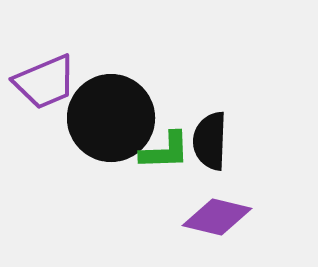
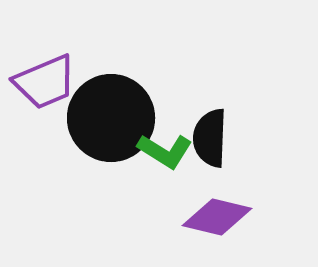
black semicircle: moved 3 px up
green L-shape: rotated 34 degrees clockwise
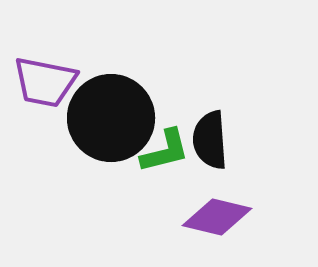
purple trapezoid: rotated 34 degrees clockwise
black semicircle: moved 2 px down; rotated 6 degrees counterclockwise
green L-shape: rotated 46 degrees counterclockwise
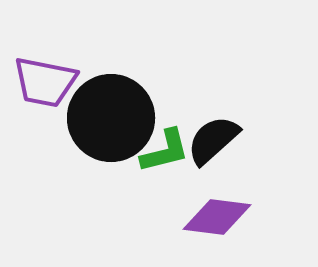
black semicircle: moved 3 px right; rotated 52 degrees clockwise
purple diamond: rotated 6 degrees counterclockwise
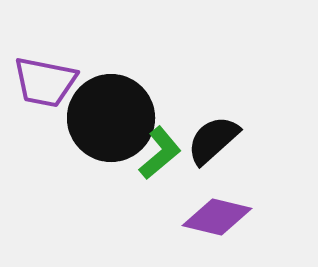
green L-shape: moved 5 px left, 2 px down; rotated 26 degrees counterclockwise
purple diamond: rotated 6 degrees clockwise
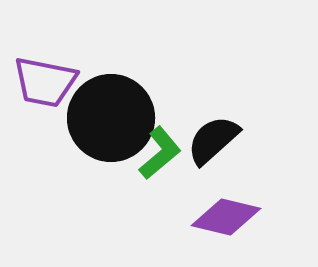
purple diamond: moved 9 px right
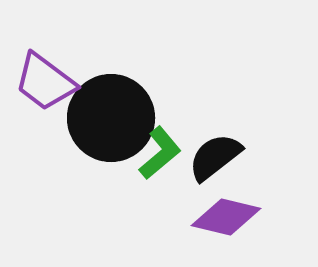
purple trapezoid: rotated 26 degrees clockwise
black semicircle: moved 2 px right, 17 px down; rotated 4 degrees clockwise
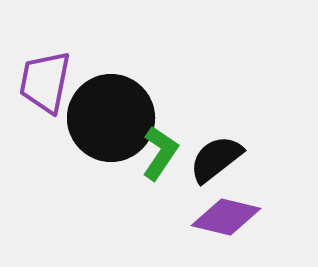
purple trapezoid: rotated 64 degrees clockwise
green L-shape: rotated 16 degrees counterclockwise
black semicircle: moved 1 px right, 2 px down
